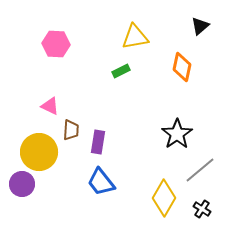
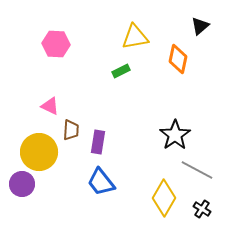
orange diamond: moved 4 px left, 8 px up
black star: moved 2 px left, 1 px down
gray line: moved 3 px left; rotated 68 degrees clockwise
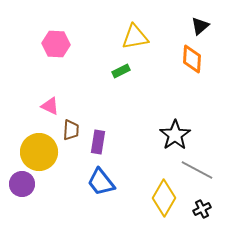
orange diamond: moved 14 px right; rotated 8 degrees counterclockwise
black cross: rotated 30 degrees clockwise
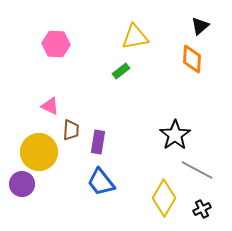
green rectangle: rotated 12 degrees counterclockwise
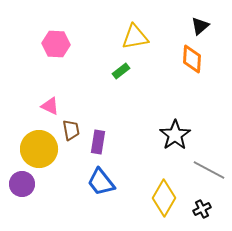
brown trapezoid: rotated 15 degrees counterclockwise
yellow circle: moved 3 px up
gray line: moved 12 px right
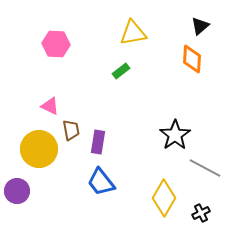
yellow triangle: moved 2 px left, 4 px up
gray line: moved 4 px left, 2 px up
purple circle: moved 5 px left, 7 px down
black cross: moved 1 px left, 4 px down
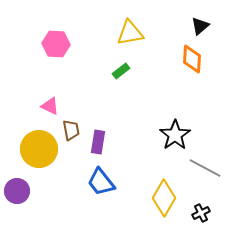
yellow triangle: moved 3 px left
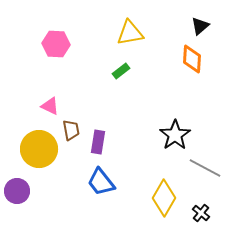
black cross: rotated 24 degrees counterclockwise
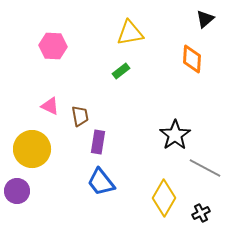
black triangle: moved 5 px right, 7 px up
pink hexagon: moved 3 px left, 2 px down
brown trapezoid: moved 9 px right, 14 px up
yellow circle: moved 7 px left
black cross: rotated 24 degrees clockwise
